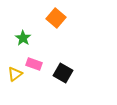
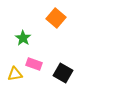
yellow triangle: rotated 28 degrees clockwise
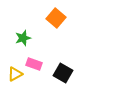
green star: rotated 21 degrees clockwise
yellow triangle: rotated 21 degrees counterclockwise
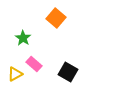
green star: rotated 21 degrees counterclockwise
pink rectangle: rotated 21 degrees clockwise
black square: moved 5 px right, 1 px up
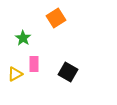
orange square: rotated 18 degrees clockwise
pink rectangle: rotated 49 degrees clockwise
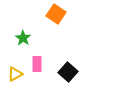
orange square: moved 4 px up; rotated 24 degrees counterclockwise
pink rectangle: moved 3 px right
black square: rotated 12 degrees clockwise
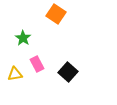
pink rectangle: rotated 28 degrees counterclockwise
yellow triangle: rotated 21 degrees clockwise
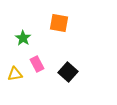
orange square: moved 3 px right, 9 px down; rotated 24 degrees counterclockwise
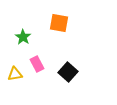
green star: moved 1 px up
